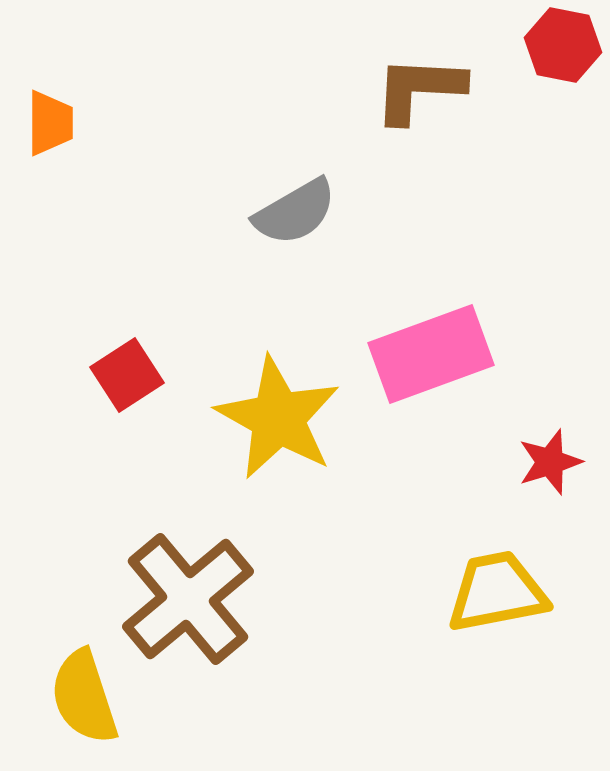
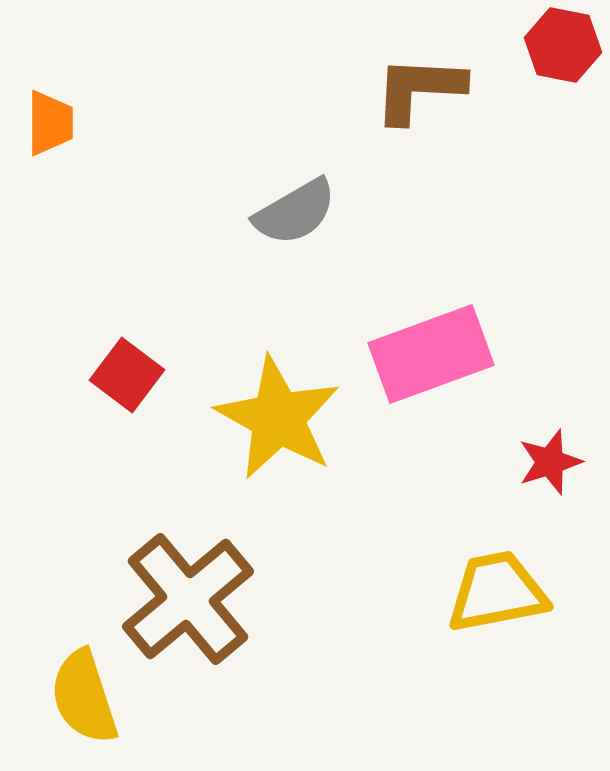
red square: rotated 20 degrees counterclockwise
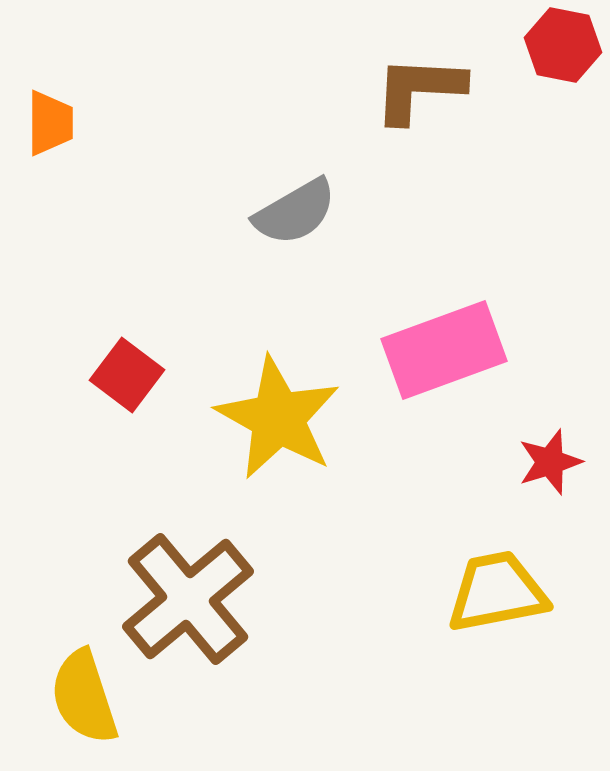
pink rectangle: moved 13 px right, 4 px up
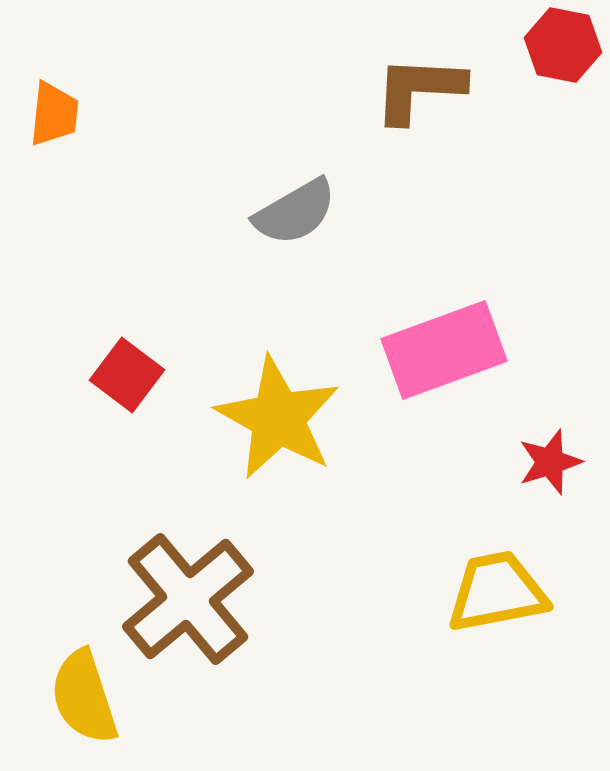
orange trapezoid: moved 4 px right, 9 px up; rotated 6 degrees clockwise
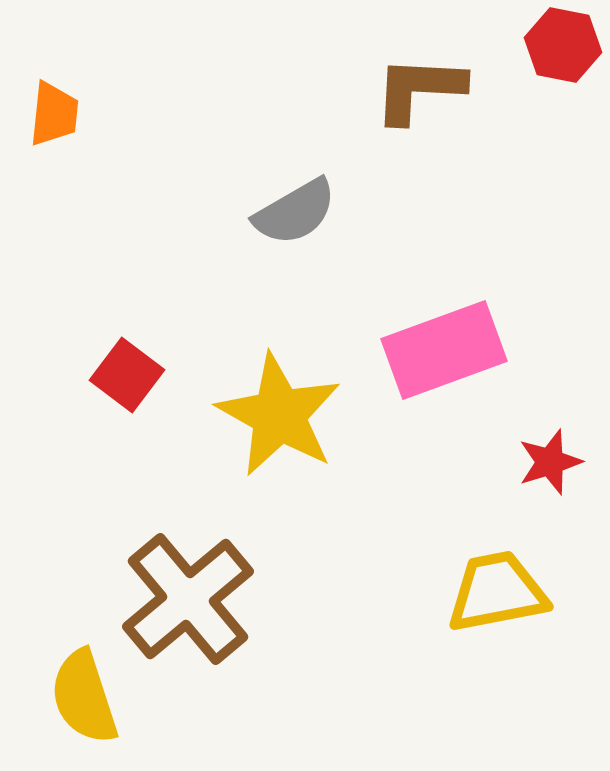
yellow star: moved 1 px right, 3 px up
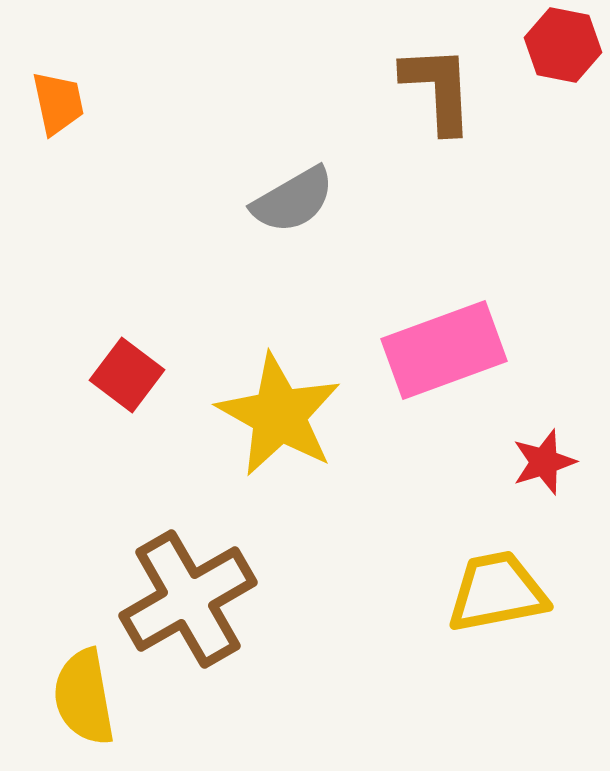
brown L-shape: moved 19 px right; rotated 84 degrees clockwise
orange trapezoid: moved 4 px right, 11 px up; rotated 18 degrees counterclockwise
gray semicircle: moved 2 px left, 12 px up
red star: moved 6 px left
brown cross: rotated 10 degrees clockwise
yellow semicircle: rotated 8 degrees clockwise
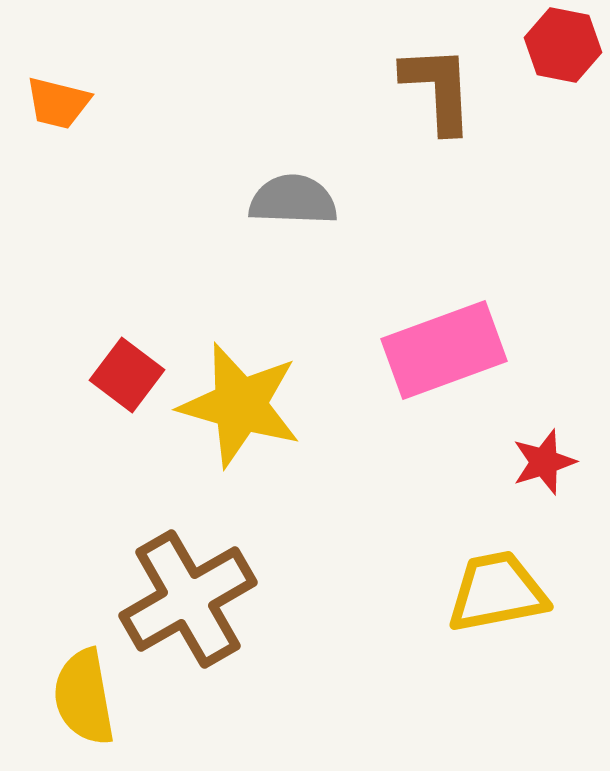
orange trapezoid: rotated 116 degrees clockwise
gray semicircle: rotated 148 degrees counterclockwise
yellow star: moved 39 px left, 10 px up; rotated 13 degrees counterclockwise
